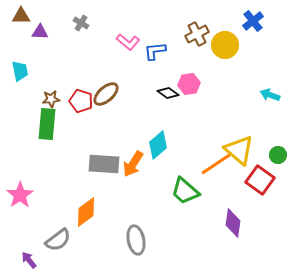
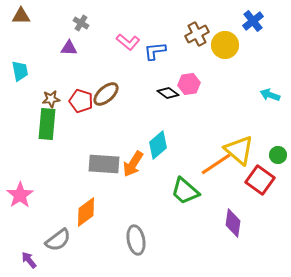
purple triangle: moved 29 px right, 16 px down
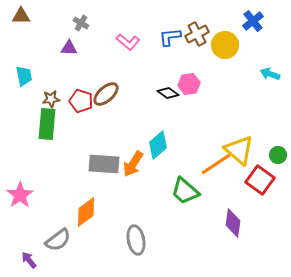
blue L-shape: moved 15 px right, 14 px up
cyan trapezoid: moved 4 px right, 5 px down
cyan arrow: moved 21 px up
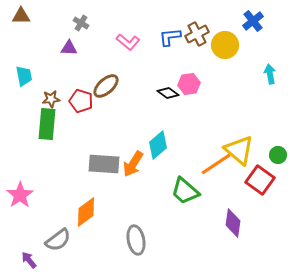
cyan arrow: rotated 60 degrees clockwise
brown ellipse: moved 8 px up
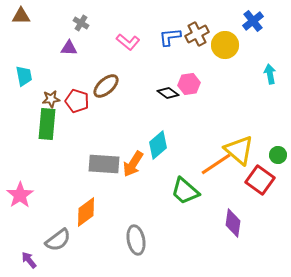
red pentagon: moved 4 px left
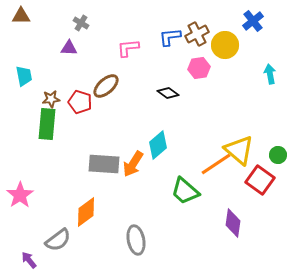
pink L-shape: moved 6 px down; rotated 135 degrees clockwise
pink hexagon: moved 10 px right, 16 px up
red pentagon: moved 3 px right, 1 px down
